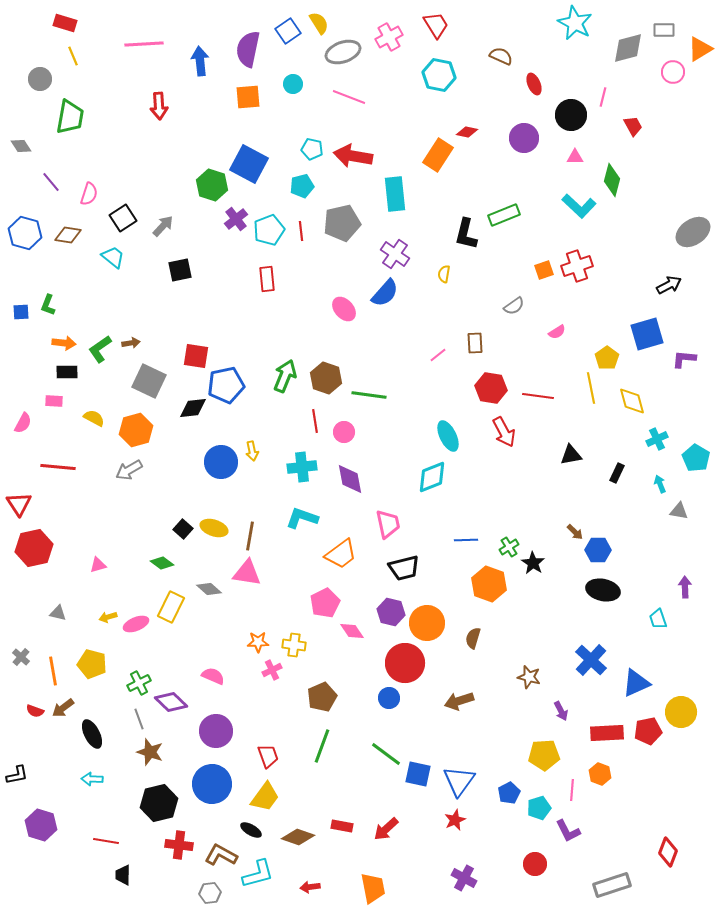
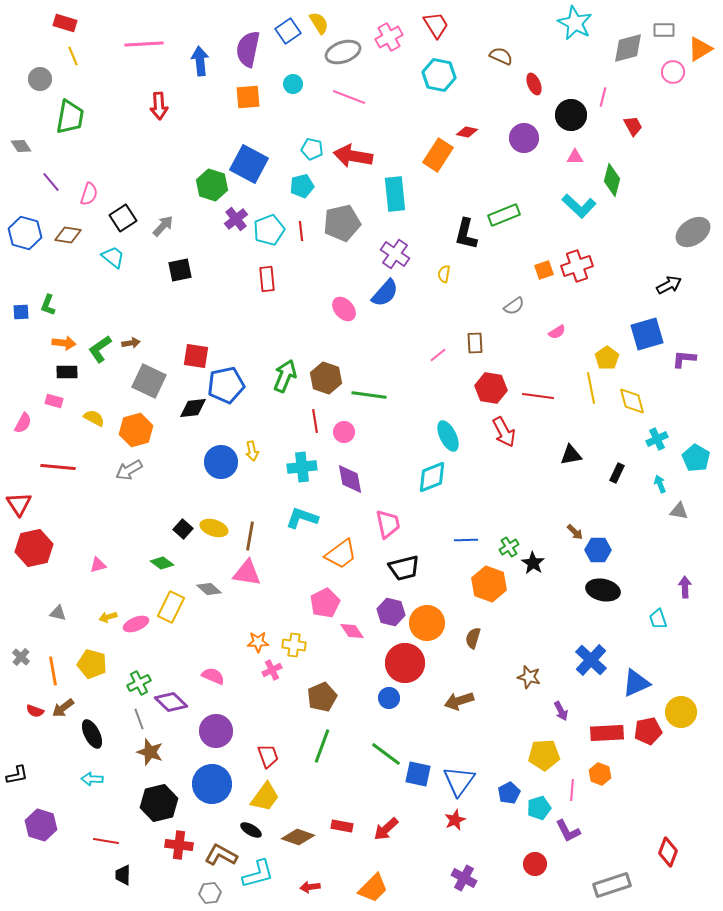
pink rectangle at (54, 401): rotated 12 degrees clockwise
orange trapezoid at (373, 888): rotated 56 degrees clockwise
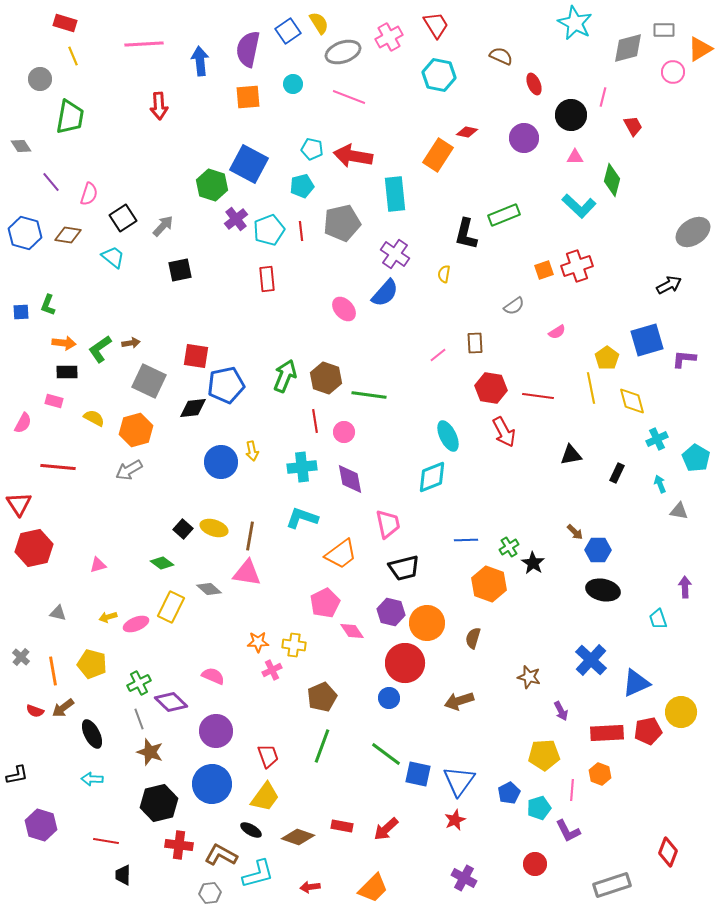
blue square at (647, 334): moved 6 px down
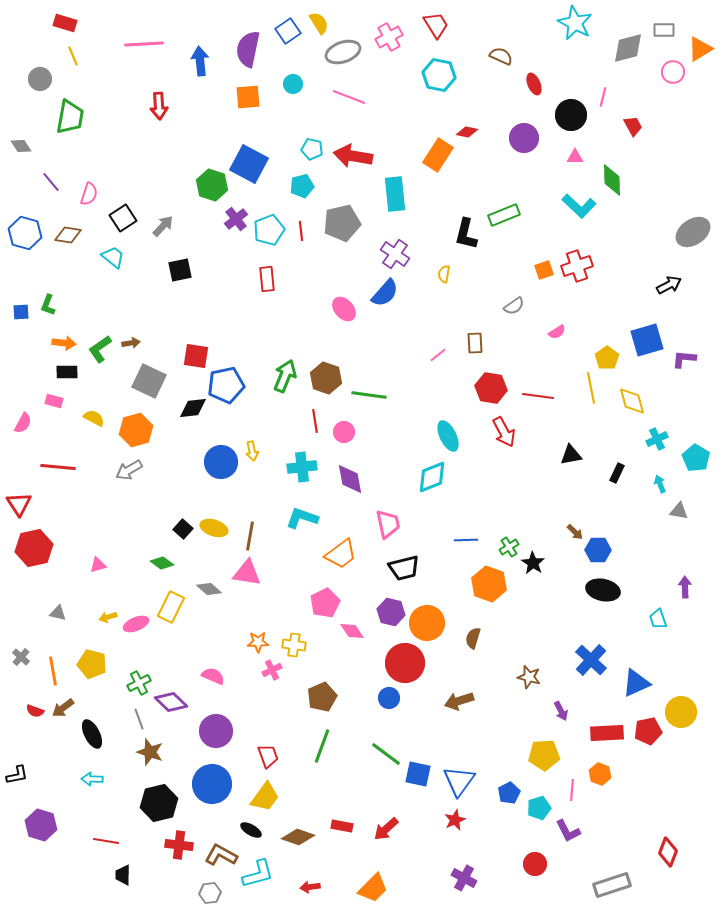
green diamond at (612, 180): rotated 16 degrees counterclockwise
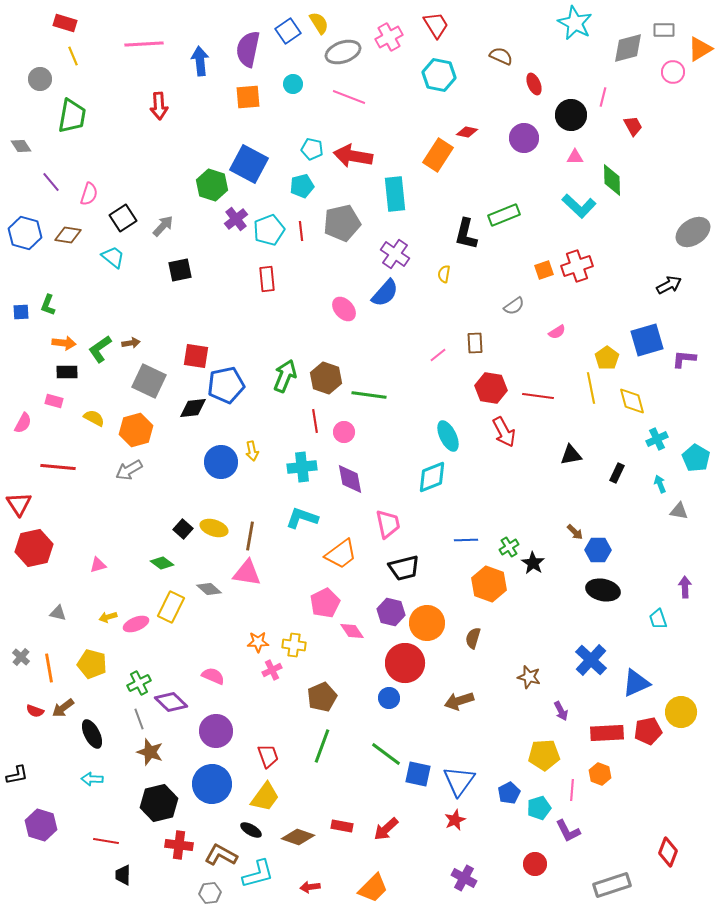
green trapezoid at (70, 117): moved 2 px right, 1 px up
orange line at (53, 671): moved 4 px left, 3 px up
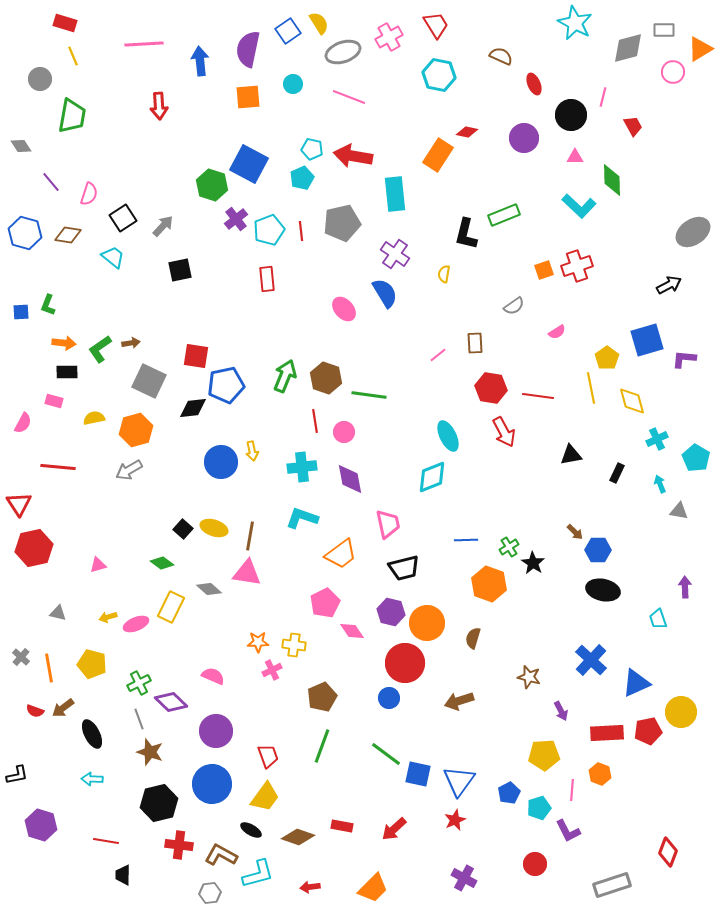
cyan pentagon at (302, 186): moved 8 px up; rotated 10 degrees counterclockwise
blue semicircle at (385, 293): rotated 72 degrees counterclockwise
yellow semicircle at (94, 418): rotated 40 degrees counterclockwise
red arrow at (386, 829): moved 8 px right
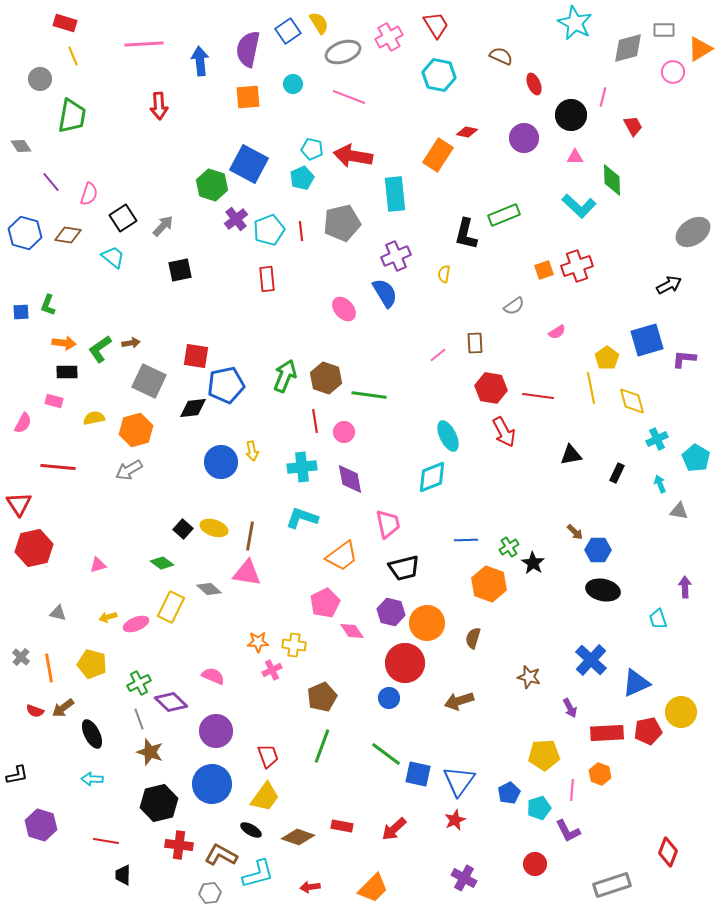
purple cross at (395, 254): moved 1 px right, 2 px down; rotated 32 degrees clockwise
orange trapezoid at (341, 554): moved 1 px right, 2 px down
purple arrow at (561, 711): moved 9 px right, 3 px up
